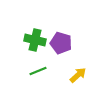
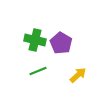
purple pentagon: rotated 15 degrees clockwise
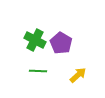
green cross: rotated 15 degrees clockwise
green line: rotated 24 degrees clockwise
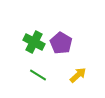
green cross: moved 1 px left, 2 px down
green line: moved 4 px down; rotated 30 degrees clockwise
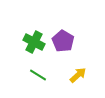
purple pentagon: moved 2 px right, 2 px up
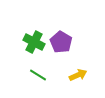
purple pentagon: moved 2 px left, 1 px down
yellow arrow: rotated 18 degrees clockwise
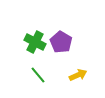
green cross: moved 1 px right
green line: rotated 18 degrees clockwise
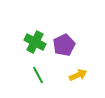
purple pentagon: moved 3 px right, 3 px down; rotated 15 degrees clockwise
green line: rotated 12 degrees clockwise
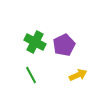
green line: moved 7 px left
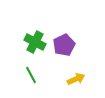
yellow arrow: moved 2 px left, 4 px down
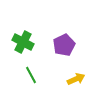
green cross: moved 12 px left
